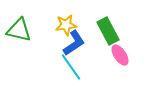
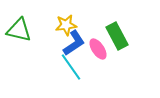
green rectangle: moved 9 px right, 5 px down
pink ellipse: moved 22 px left, 6 px up
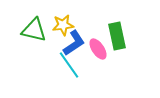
yellow star: moved 3 px left
green triangle: moved 15 px right
green rectangle: rotated 16 degrees clockwise
cyan line: moved 2 px left, 2 px up
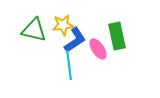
blue L-shape: moved 1 px right, 3 px up
cyan line: rotated 28 degrees clockwise
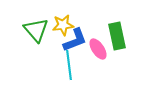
green triangle: moved 2 px right; rotated 36 degrees clockwise
blue L-shape: rotated 12 degrees clockwise
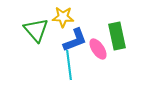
yellow star: moved 8 px up; rotated 10 degrees clockwise
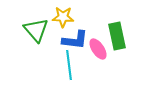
blue L-shape: rotated 28 degrees clockwise
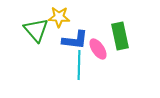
yellow star: moved 4 px left
green rectangle: moved 3 px right
cyan line: moved 10 px right; rotated 8 degrees clockwise
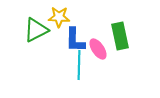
green triangle: rotated 44 degrees clockwise
blue L-shape: rotated 84 degrees clockwise
